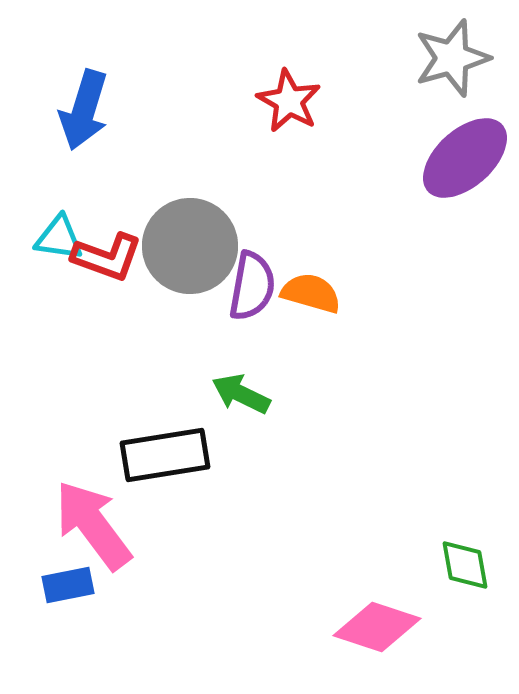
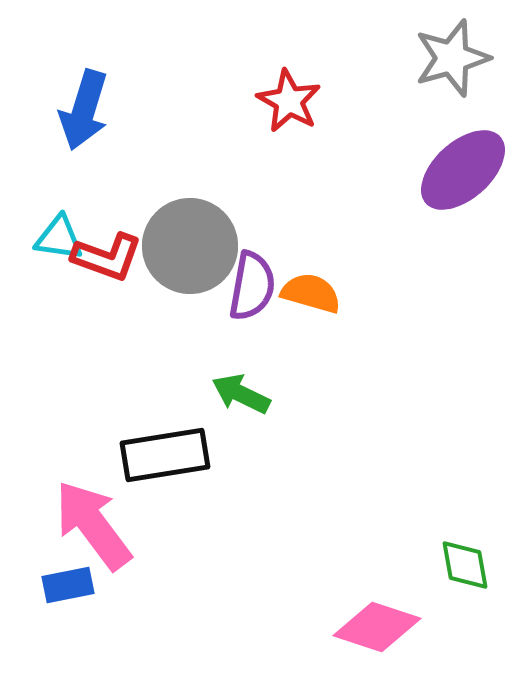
purple ellipse: moved 2 px left, 12 px down
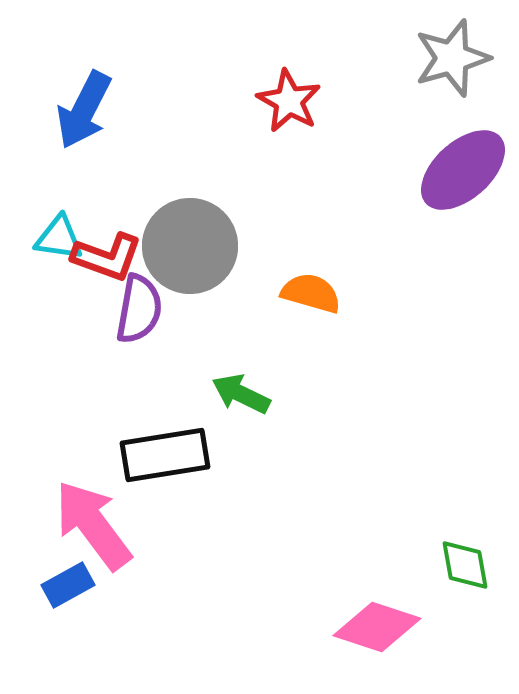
blue arrow: rotated 10 degrees clockwise
purple semicircle: moved 113 px left, 23 px down
blue rectangle: rotated 18 degrees counterclockwise
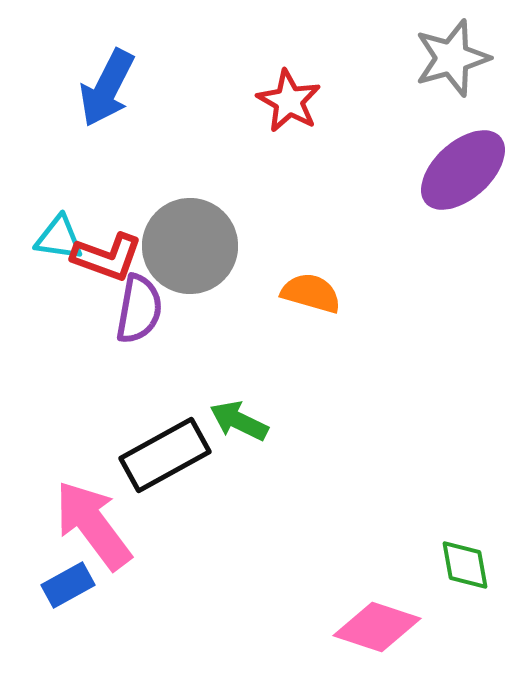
blue arrow: moved 23 px right, 22 px up
green arrow: moved 2 px left, 27 px down
black rectangle: rotated 20 degrees counterclockwise
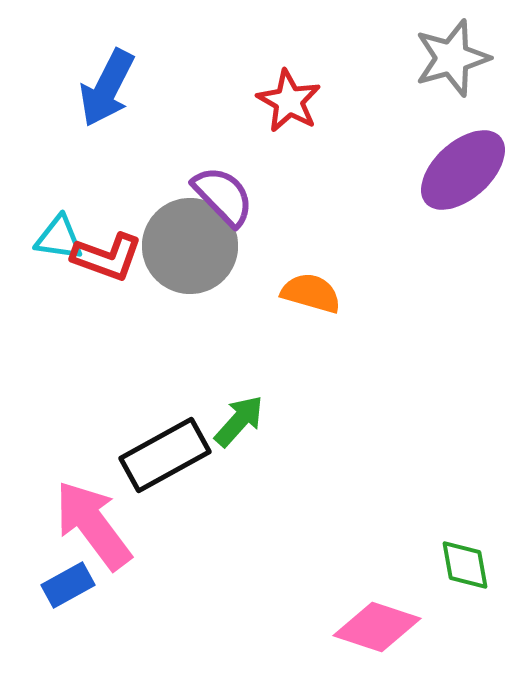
purple semicircle: moved 84 px right, 113 px up; rotated 54 degrees counterclockwise
green arrow: rotated 106 degrees clockwise
